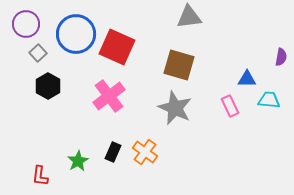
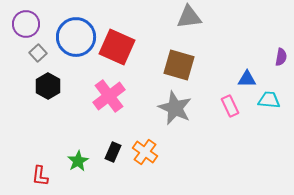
blue circle: moved 3 px down
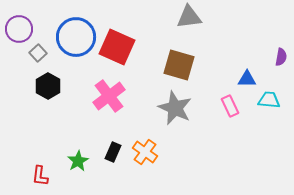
purple circle: moved 7 px left, 5 px down
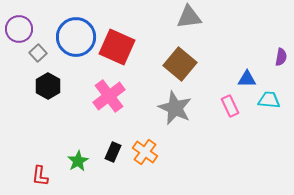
brown square: moved 1 px right, 1 px up; rotated 24 degrees clockwise
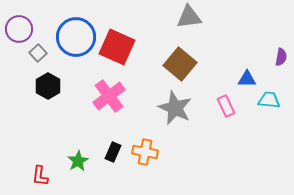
pink rectangle: moved 4 px left
orange cross: rotated 25 degrees counterclockwise
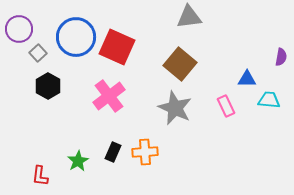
orange cross: rotated 15 degrees counterclockwise
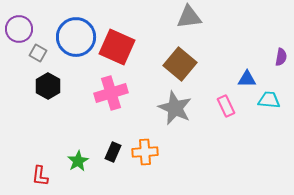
gray square: rotated 18 degrees counterclockwise
pink cross: moved 2 px right, 3 px up; rotated 20 degrees clockwise
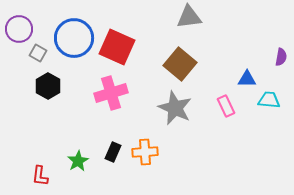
blue circle: moved 2 px left, 1 px down
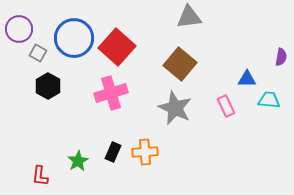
red square: rotated 18 degrees clockwise
